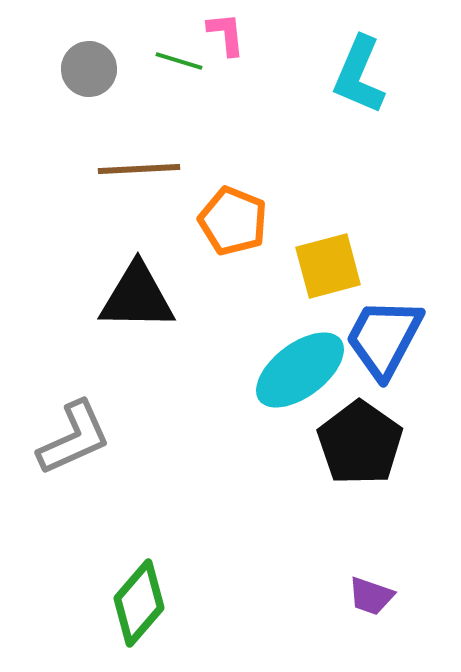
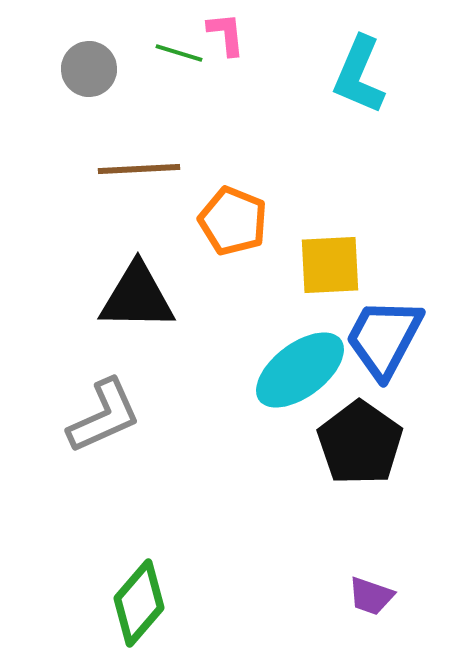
green line: moved 8 px up
yellow square: moved 2 px right, 1 px up; rotated 12 degrees clockwise
gray L-shape: moved 30 px right, 22 px up
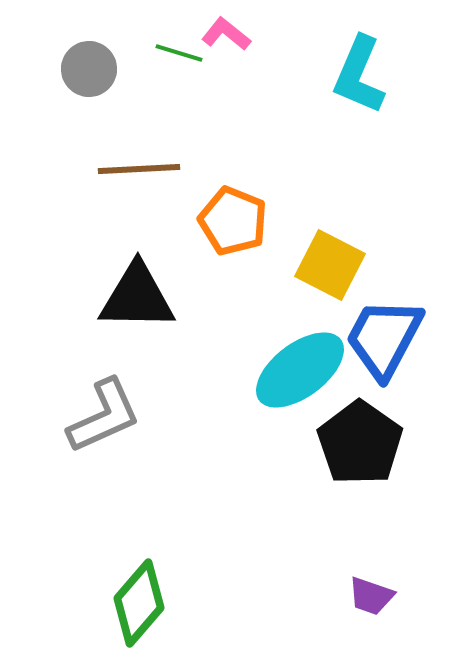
pink L-shape: rotated 45 degrees counterclockwise
yellow square: rotated 30 degrees clockwise
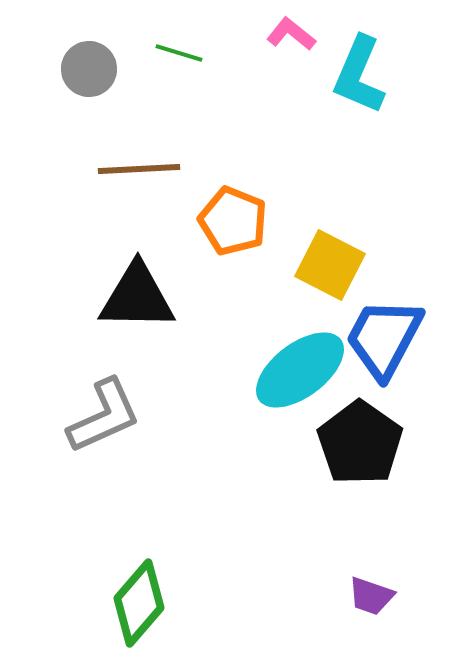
pink L-shape: moved 65 px right
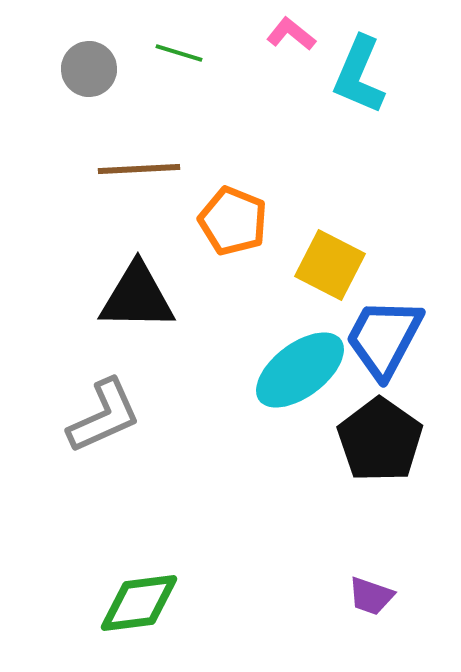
black pentagon: moved 20 px right, 3 px up
green diamond: rotated 42 degrees clockwise
